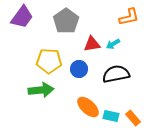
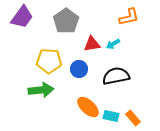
black semicircle: moved 2 px down
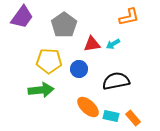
gray pentagon: moved 2 px left, 4 px down
black semicircle: moved 5 px down
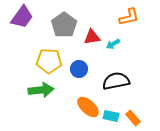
red triangle: moved 7 px up
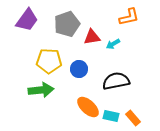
purple trapezoid: moved 5 px right, 3 px down
gray pentagon: moved 3 px right, 1 px up; rotated 15 degrees clockwise
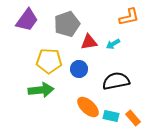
red triangle: moved 3 px left, 5 px down
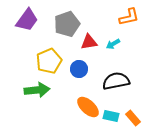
yellow pentagon: rotated 25 degrees counterclockwise
green arrow: moved 4 px left
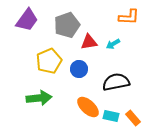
orange L-shape: rotated 15 degrees clockwise
gray pentagon: moved 1 px down
black semicircle: moved 1 px down
green arrow: moved 2 px right, 8 px down
